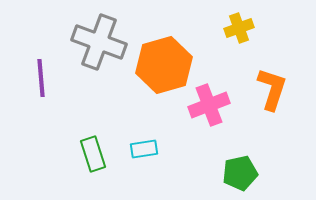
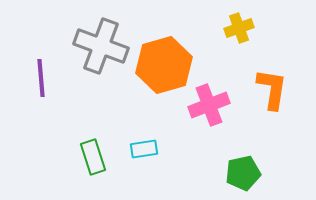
gray cross: moved 2 px right, 4 px down
orange L-shape: rotated 9 degrees counterclockwise
green rectangle: moved 3 px down
green pentagon: moved 3 px right
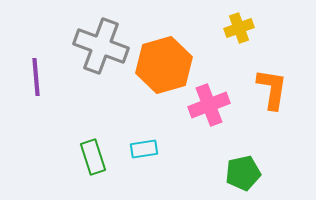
purple line: moved 5 px left, 1 px up
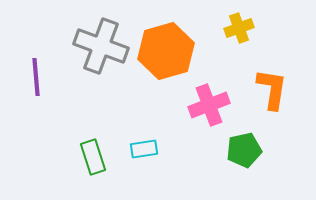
orange hexagon: moved 2 px right, 14 px up
green pentagon: moved 1 px right, 23 px up
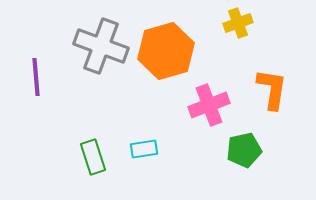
yellow cross: moved 1 px left, 5 px up
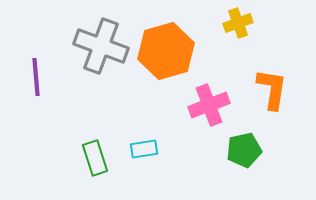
green rectangle: moved 2 px right, 1 px down
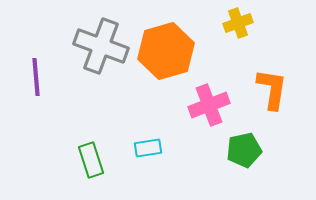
cyan rectangle: moved 4 px right, 1 px up
green rectangle: moved 4 px left, 2 px down
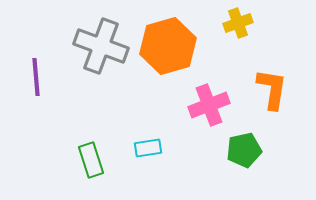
orange hexagon: moved 2 px right, 5 px up
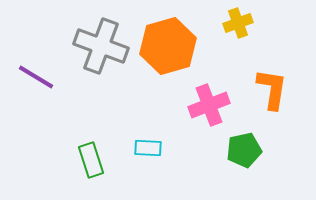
purple line: rotated 54 degrees counterclockwise
cyan rectangle: rotated 12 degrees clockwise
